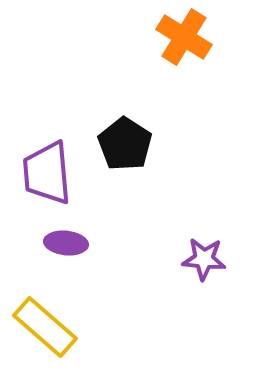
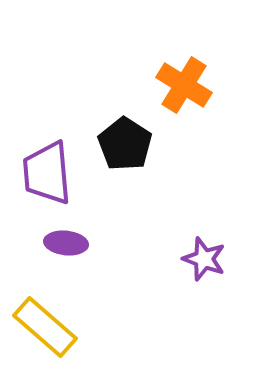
orange cross: moved 48 px down
purple star: rotated 15 degrees clockwise
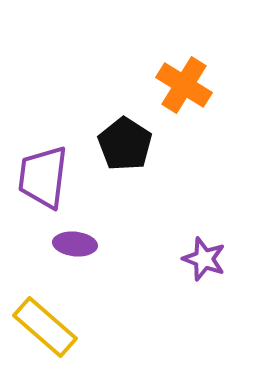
purple trapezoid: moved 4 px left, 4 px down; rotated 12 degrees clockwise
purple ellipse: moved 9 px right, 1 px down
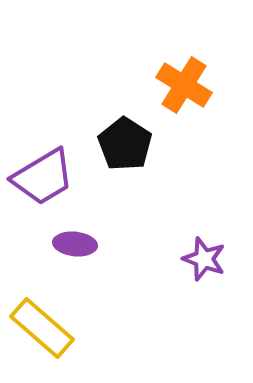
purple trapezoid: rotated 128 degrees counterclockwise
yellow rectangle: moved 3 px left, 1 px down
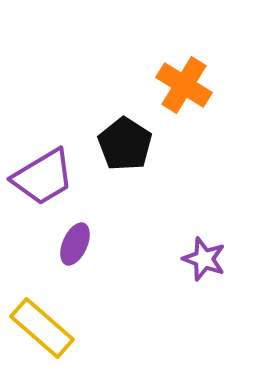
purple ellipse: rotated 72 degrees counterclockwise
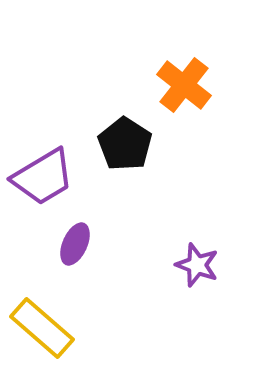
orange cross: rotated 6 degrees clockwise
purple star: moved 7 px left, 6 px down
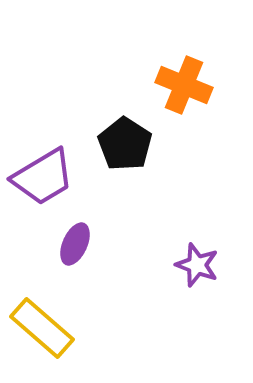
orange cross: rotated 16 degrees counterclockwise
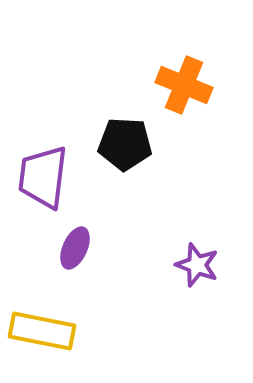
black pentagon: rotated 30 degrees counterclockwise
purple trapezoid: rotated 128 degrees clockwise
purple ellipse: moved 4 px down
yellow rectangle: moved 3 px down; rotated 30 degrees counterclockwise
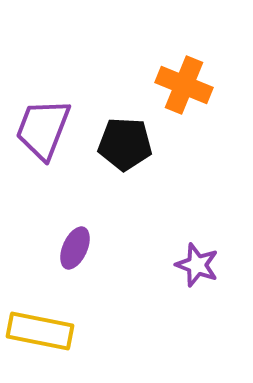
purple trapezoid: moved 48 px up; rotated 14 degrees clockwise
yellow rectangle: moved 2 px left
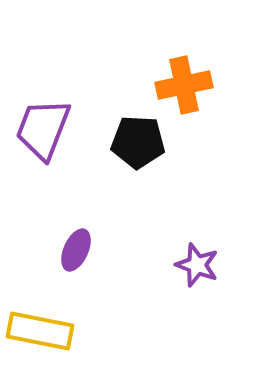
orange cross: rotated 34 degrees counterclockwise
black pentagon: moved 13 px right, 2 px up
purple ellipse: moved 1 px right, 2 px down
